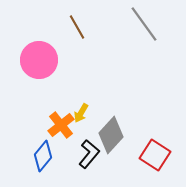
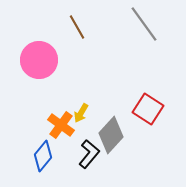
orange cross: rotated 16 degrees counterclockwise
red square: moved 7 px left, 46 px up
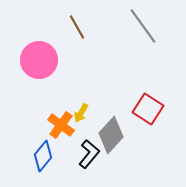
gray line: moved 1 px left, 2 px down
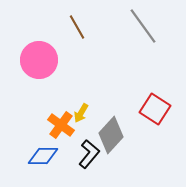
red square: moved 7 px right
blue diamond: rotated 52 degrees clockwise
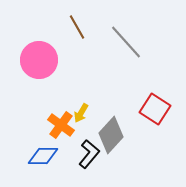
gray line: moved 17 px left, 16 px down; rotated 6 degrees counterclockwise
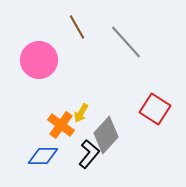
gray diamond: moved 5 px left
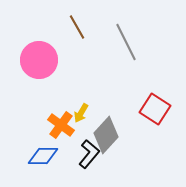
gray line: rotated 15 degrees clockwise
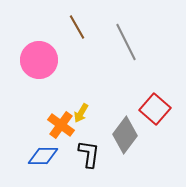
red square: rotated 8 degrees clockwise
gray diamond: moved 19 px right; rotated 6 degrees counterclockwise
black L-shape: rotated 32 degrees counterclockwise
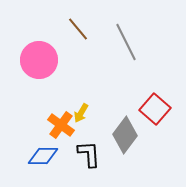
brown line: moved 1 px right, 2 px down; rotated 10 degrees counterclockwise
black L-shape: rotated 12 degrees counterclockwise
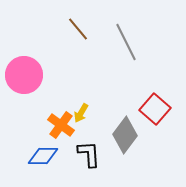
pink circle: moved 15 px left, 15 px down
